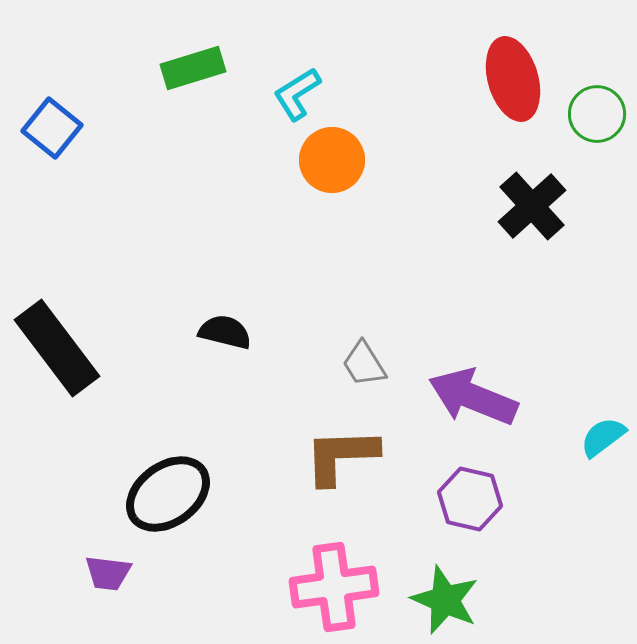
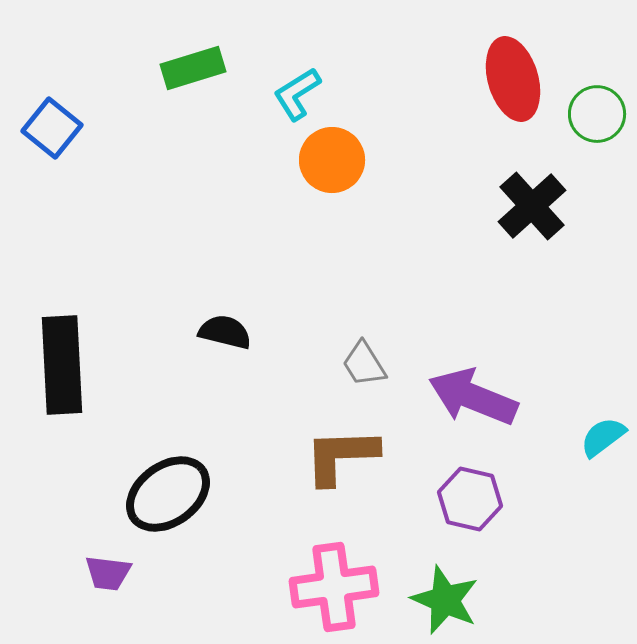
black rectangle: moved 5 px right, 17 px down; rotated 34 degrees clockwise
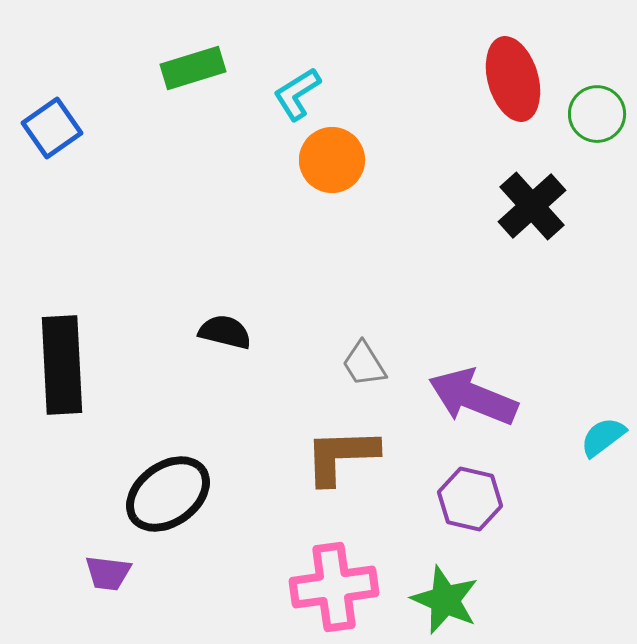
blue square: rotated 16 degrees clockwise
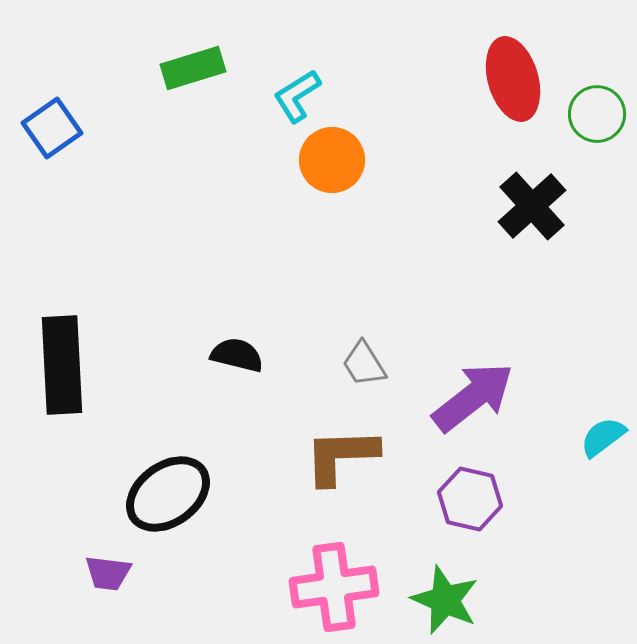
cyan L-shape: moved 2 px down
black semicircle: moved 12 px right, 23 px down
purple arrow: rotated 120 degrees clockwise
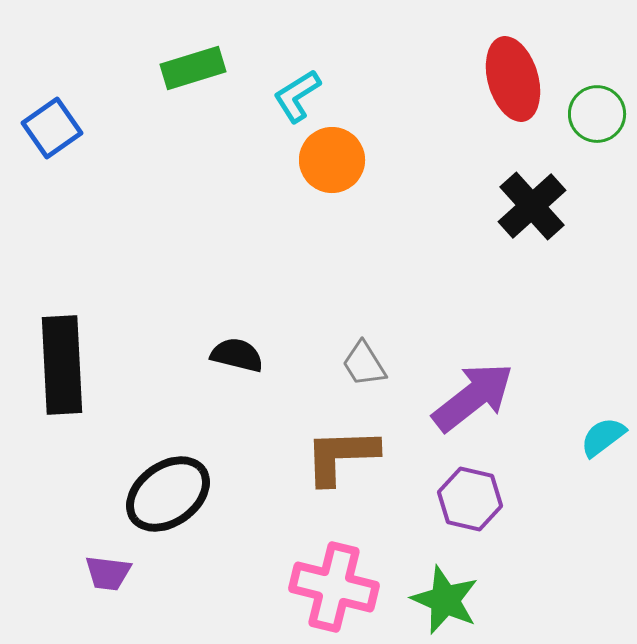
pink cross: rotated 22 degrees clockwise
